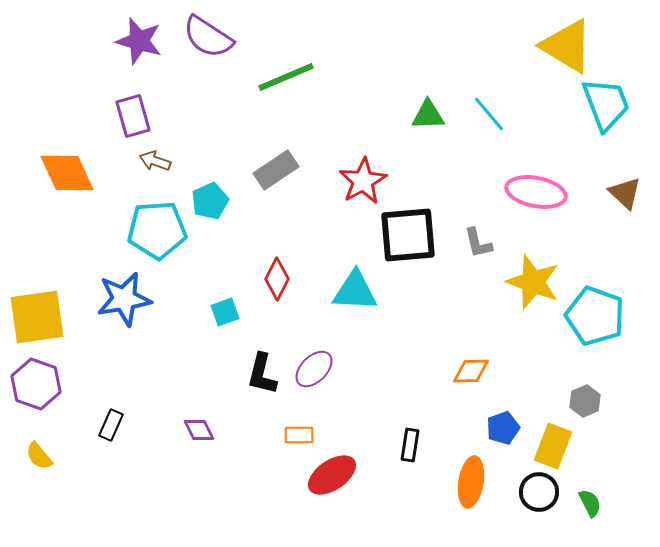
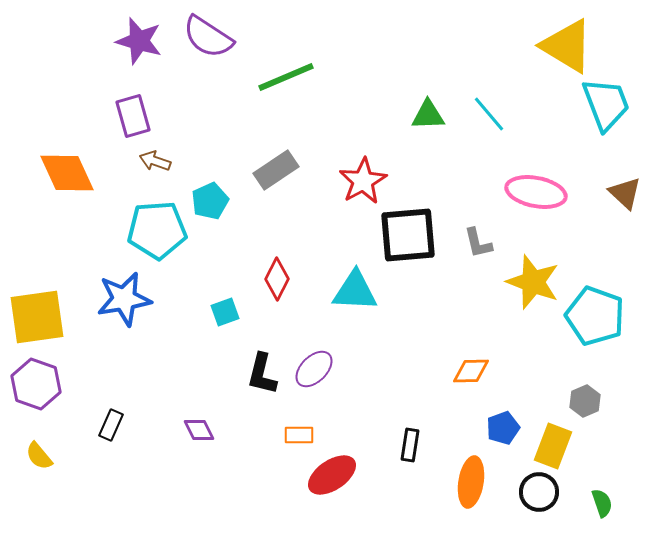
green semicircle at (590, 503): moved 12 px right; rotated 8 degrees clockwise
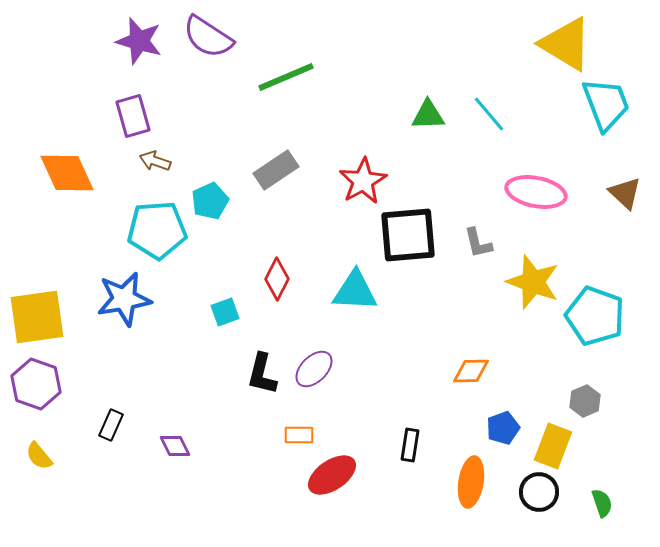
yellow triangle at (567, 46): moved 1 px left, 2 px up
purple diamond at (199, 430): moved 24 px left, 16 px down
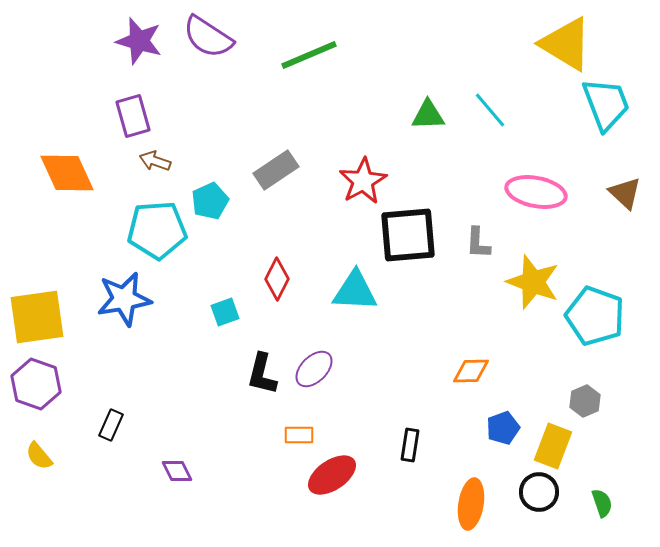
green line at (286, 77): moved 23 px right, 22 px up
cyan line at (489, 114): moved 1 px right, 4 px up
gray L-shape at (478, 243): rotated 16 degrees clockwise
purple diamond at (175, 446): moved 2 px right, 25 px down
orange ellipse at (471, 482): moved 22 px down
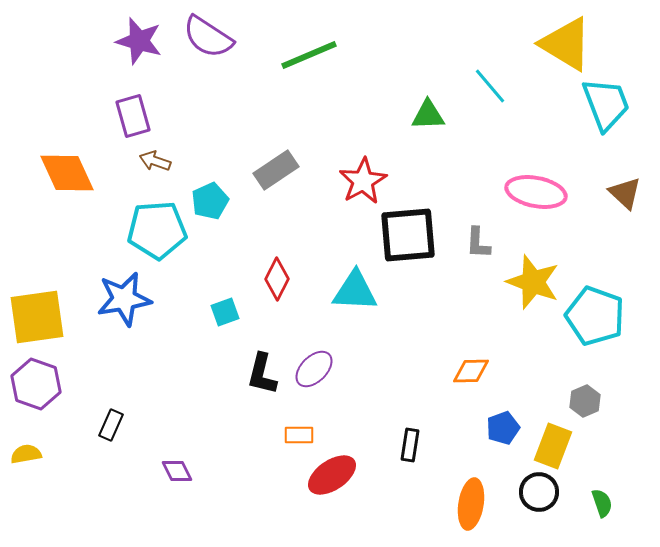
cyan line at (490, 110): moved 24 px up
yellow semicircle at (39, 456): moved 13 px left, 2 px up; rotated 120 degrees clockwise
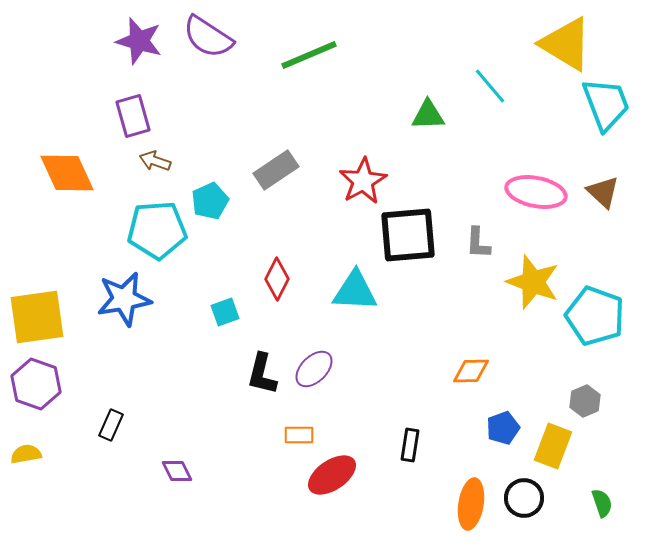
brown triangle at (625, 193): moved 22 px left, 1 px up
black circle at (539, 492): moved 15 px left, 6 px down
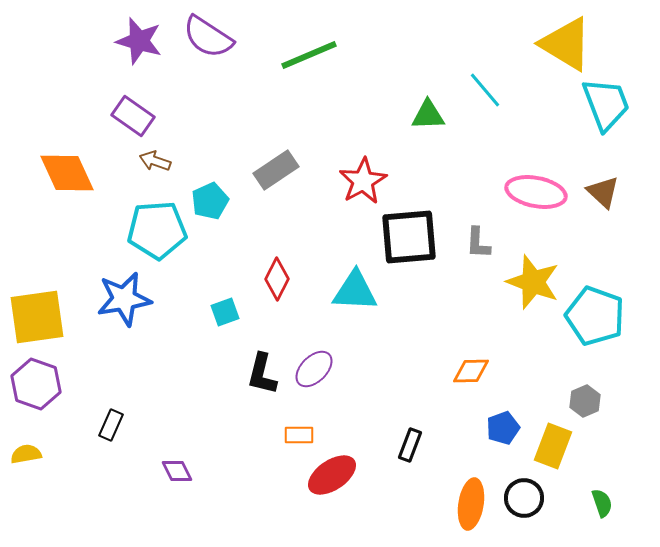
cyan line at (490, 86): moved 5 px left, 4 px down
purple rectangle at (133, 116): rotated 39 degrees counterclockwise
black square at (408, 235): moved 1 px right, 2 px down
black rectangle at (410, 445): rotated 12 degrees clockwise
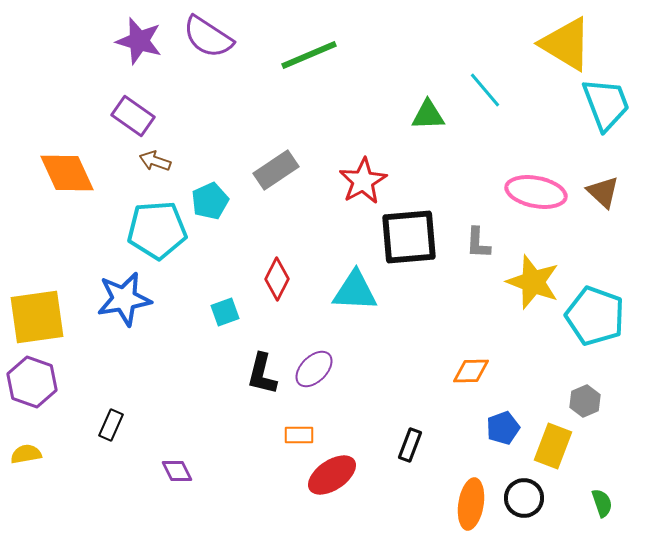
purple hexagon at (36, 384): moved 4 px left, 2 px up
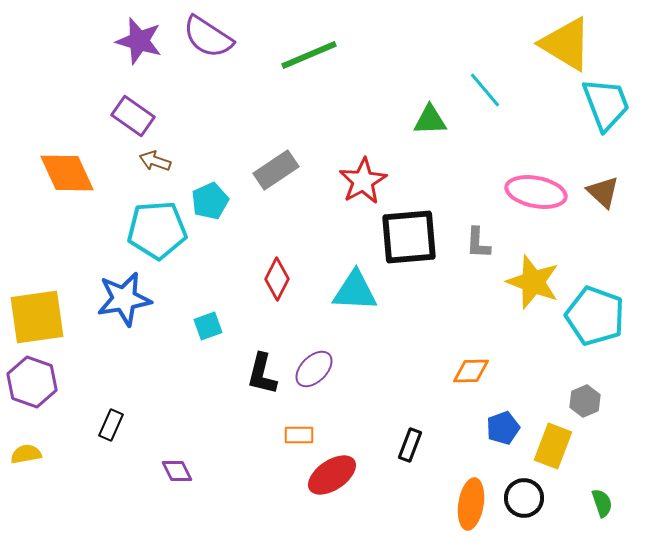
green triangle at (428, 115): moved 2 px right, 5 px down
cyan square at (225, 312): moved 17 px left, 14 px down
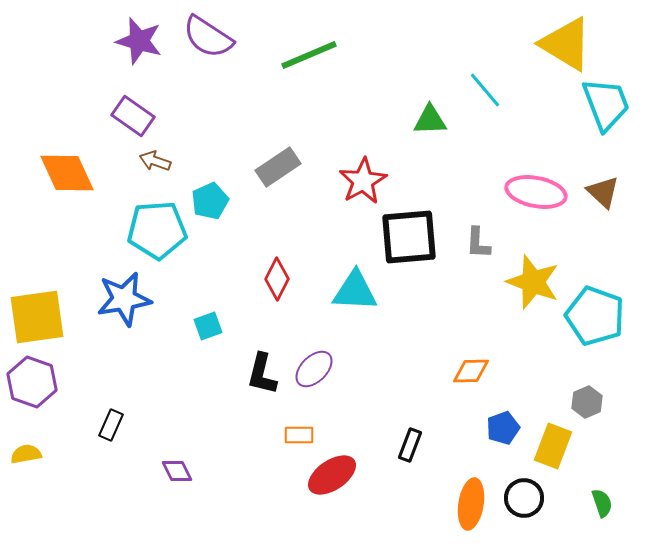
gray rectangle at (276, 170): moved 2 px right, 3 px up
gray hexagon at (585, 401): moved 2 px right, 1 px down
